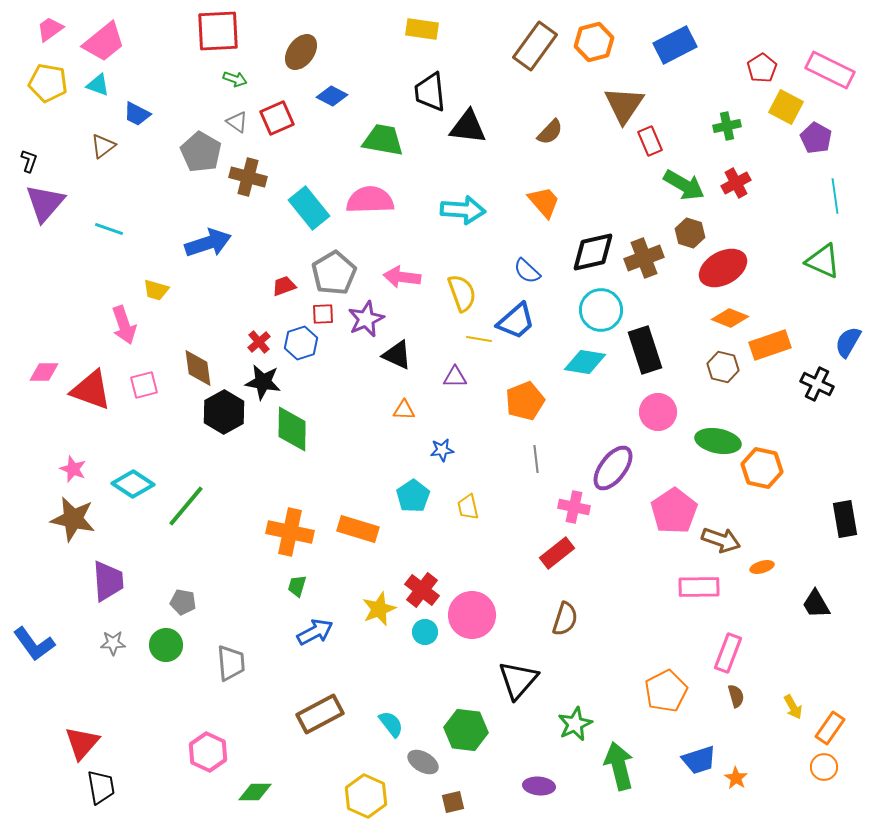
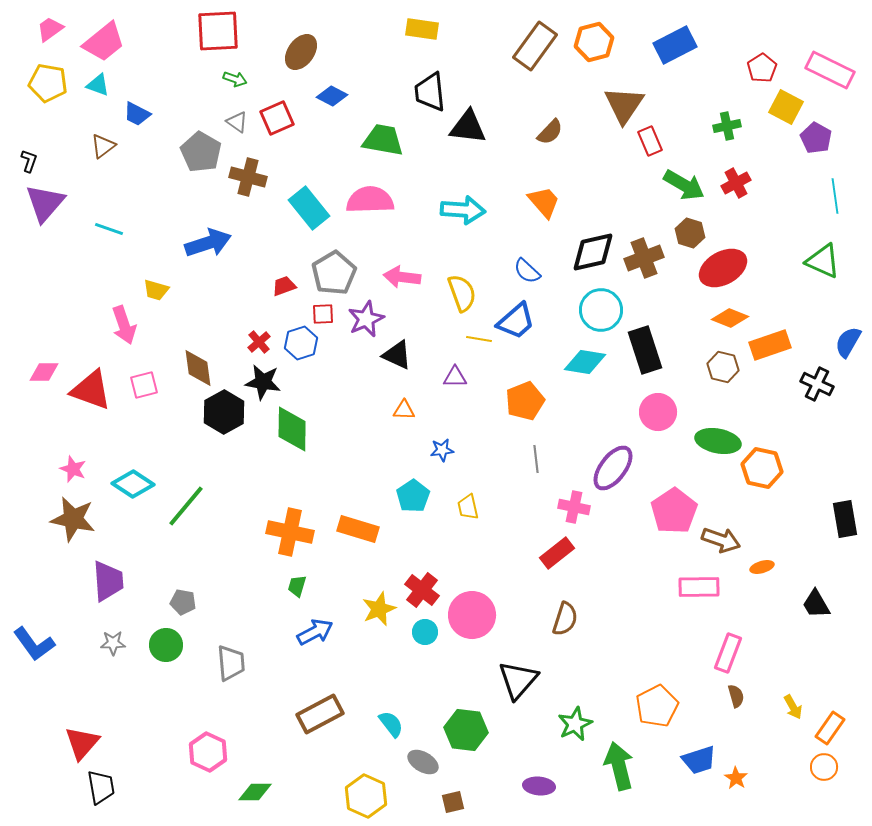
orange pentagon at (666, 691): moved 9 px left, 15 px down
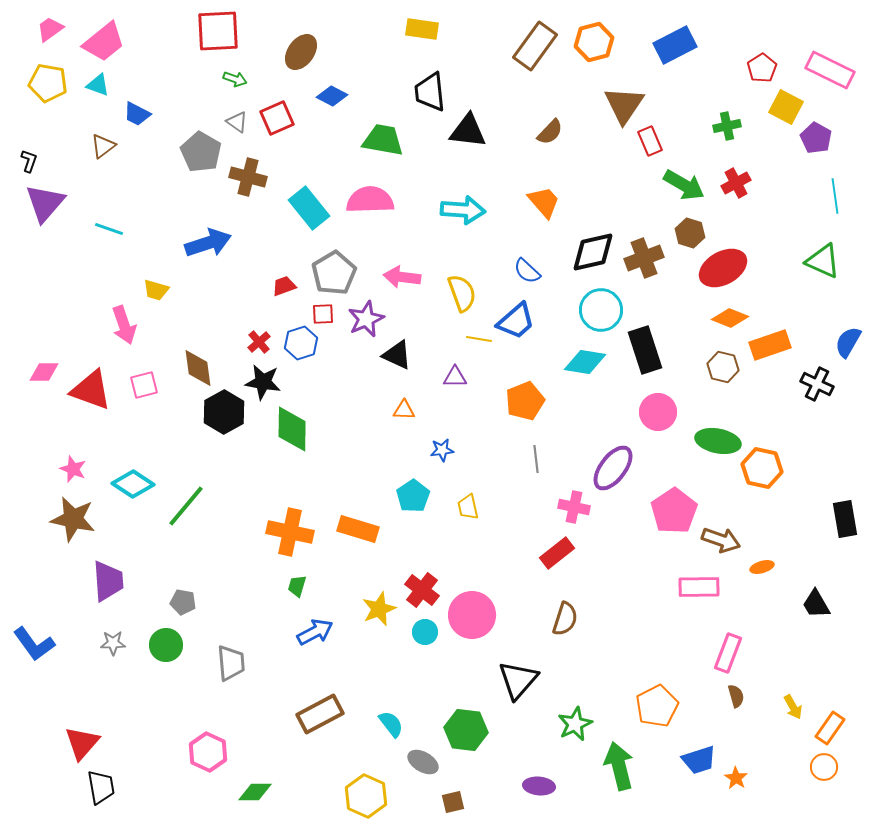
black triangle at (468, 127): moved 4 px down
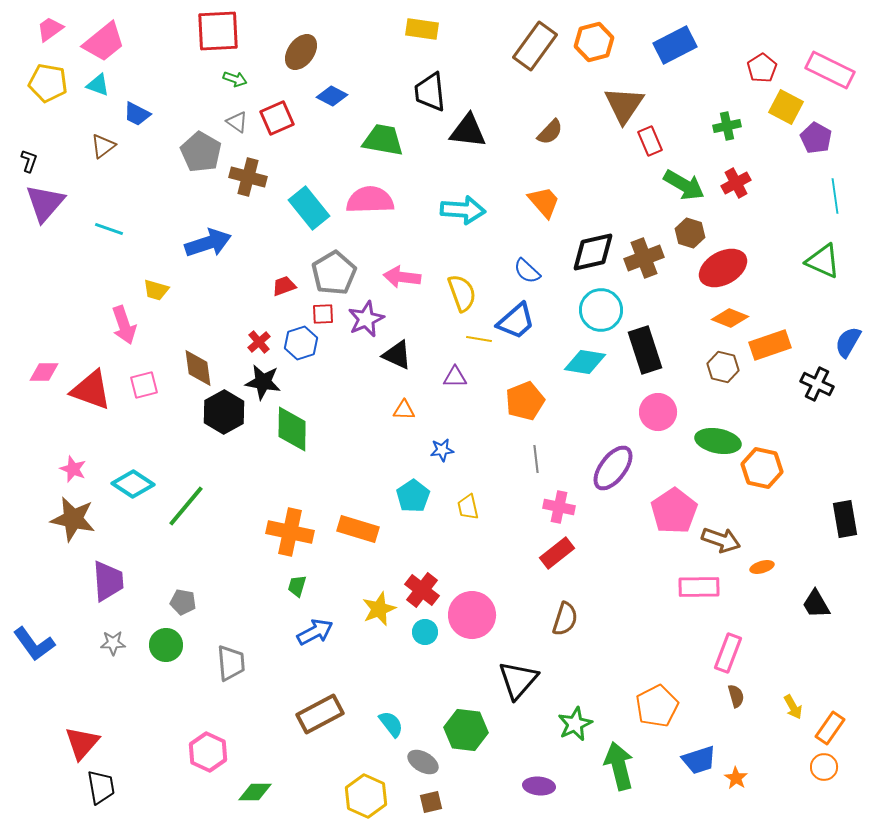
pink cross at (574, 507): moved 15 px left
brown square at (453, 802): moved 22 px left
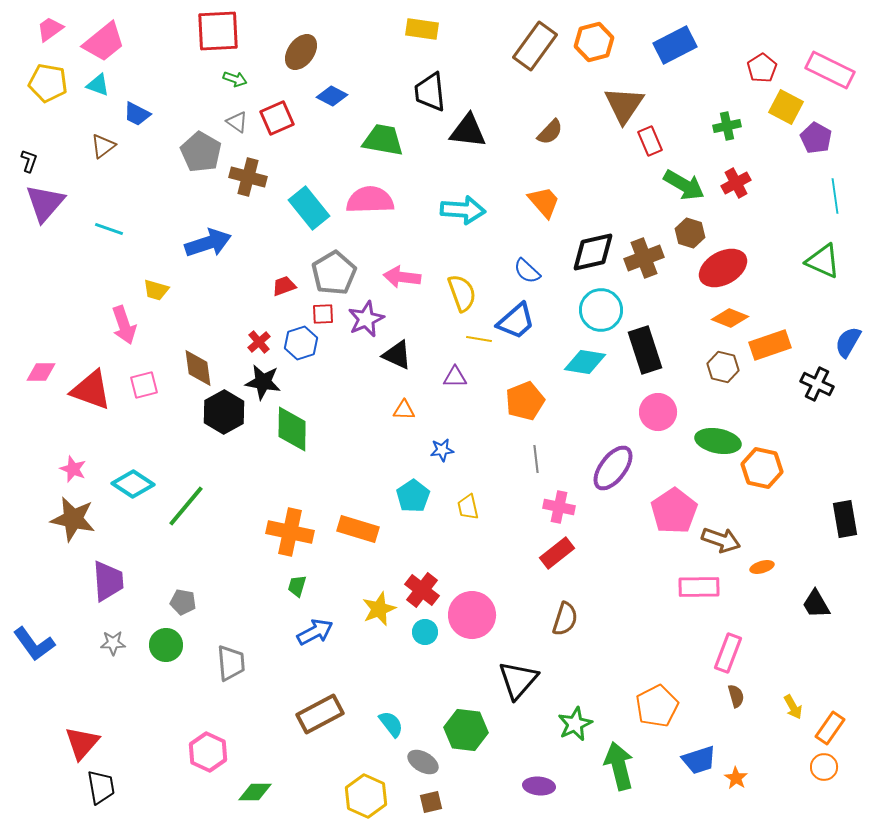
pink diamond at (44, 372): moved 3 px left
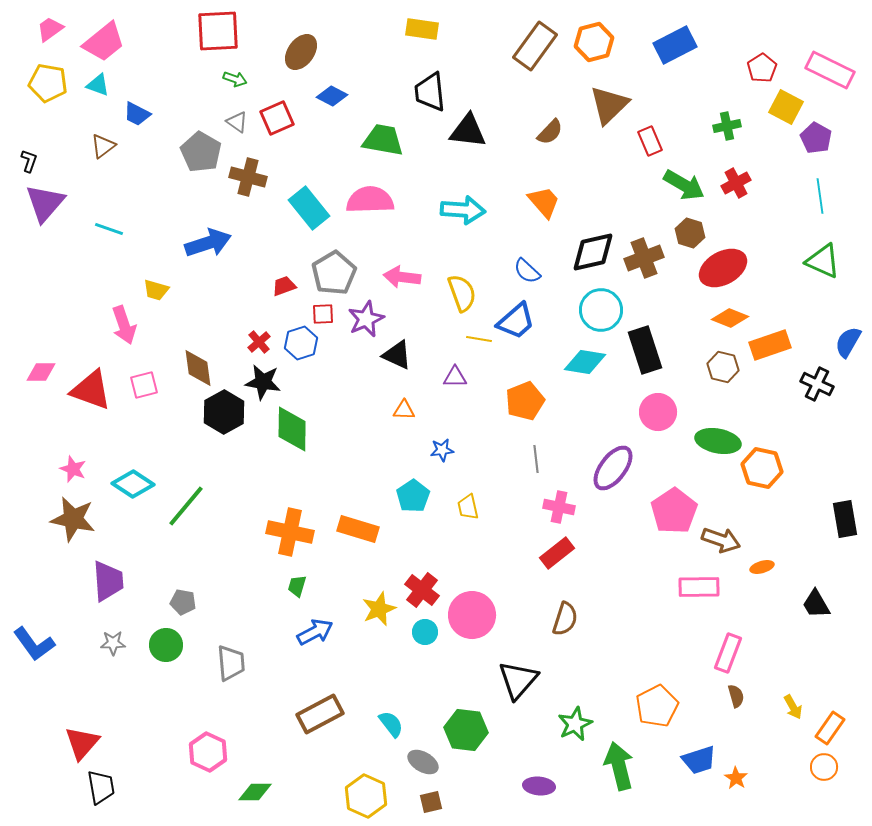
brown triangle at (624, 105): moved 15 px left; rotated 12 degrees clockwise
cyan line at (835, 196): moved 15 px left
